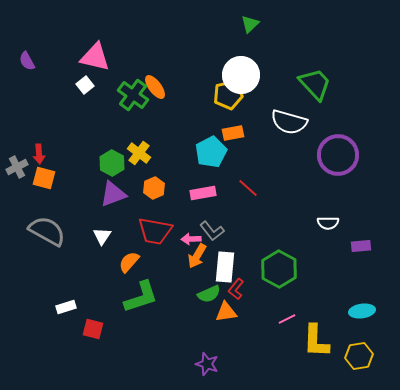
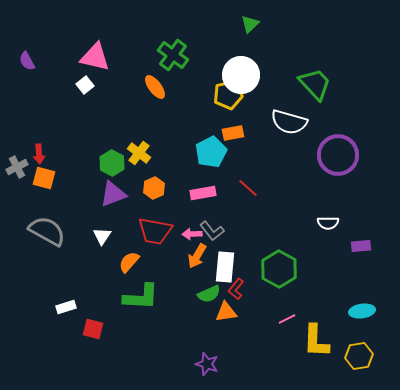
green cross at (133, 95): moved 40 px right, 40 px up
pink arrow at (191, 239): moved 1 px right, 5 px up
green L-shape at (141, 297): rotated 21 degrees clockwise
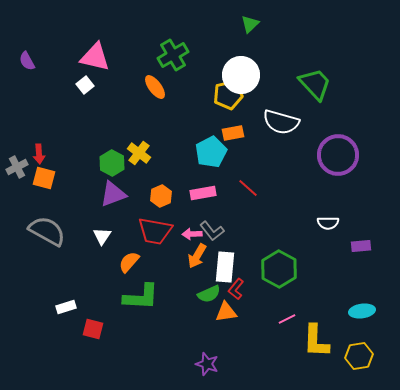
green cross at (173, 55): rotated 24 degrees clockwise
white semicircle at (289, 122): moved 8 px left
orange hexagon at (154, 188): moved 7 px right, 8 px down
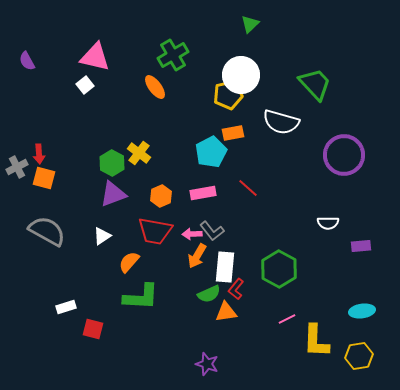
purple circle at (338, 155): moved 6 px right
white triangle at (102, 236): rotated 24 degrees clockwise
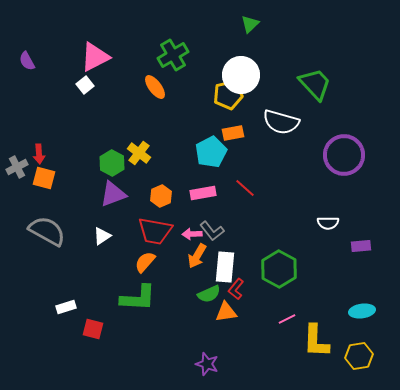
pink triangle at (95, 57): rotated 40 degrees counterclockwise
red line at (248, 188): moved 3 px left
orange semicircle at (129, 262): moved 16 px right
green L-shape at (141, 297): moved 3 px left, 1 px down
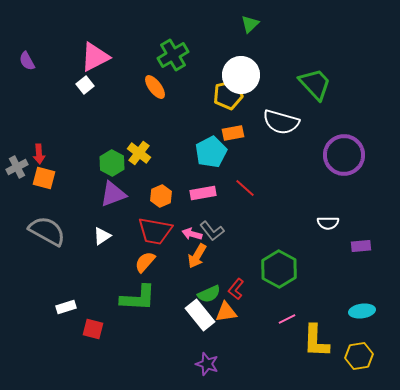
pink arrow at (192, 234): rotated 18 degrees clockwise
white rectangle at (225, 267): moved 25 px left, 48 px down; rotated 44 degrees counterclockwise
